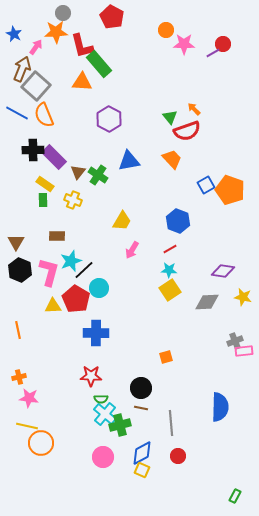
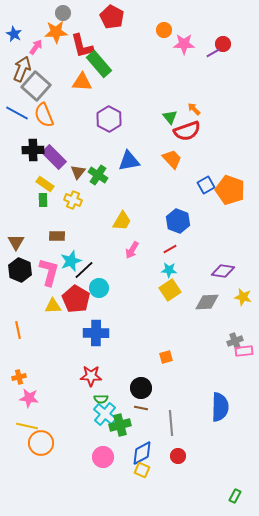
orange circle at (166, 30): moved 2 px left
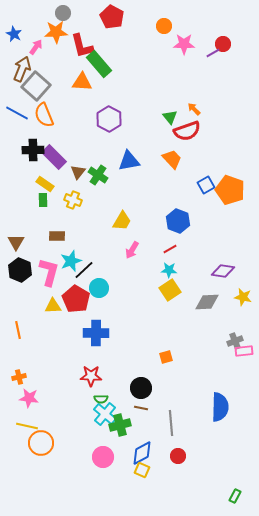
orange circle at (164, 30): moved 4 px up
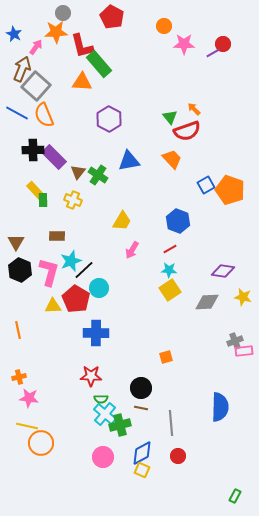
yellow rectangle at (45, 184): moved 10 px left, 6 px down; rotated 12 degrees clockwise
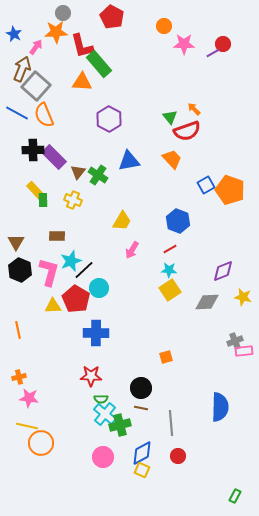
purple diamond at (223, 271): rotated 30 degrees counterclockwise
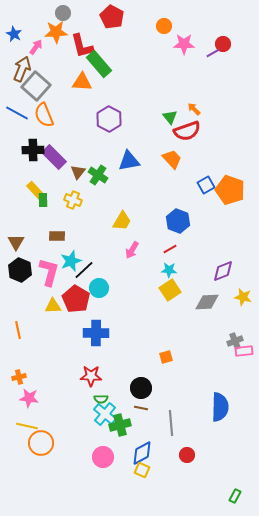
red circle at (178, 456): moved 9 px right, 1 px up
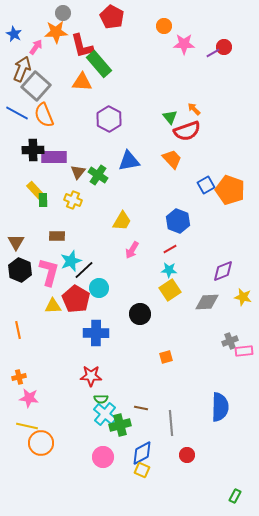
red circle at (223, 44): moved 1 px right, 3 px down
purple rectangle at (54, 157): rotated 45 degrees counterclockwise
gray cross at (235, 341): moved 5 px left
black circle at (141, 388): moved 1 px left, 74 px up
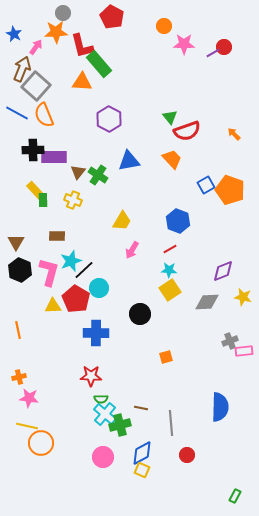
orange arrow at (194, 109): moved 40 px right, 25 px down
